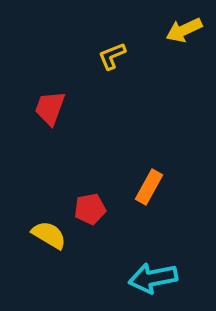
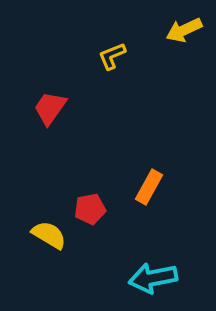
red trapezoid: rotated 15 degrees clockwise
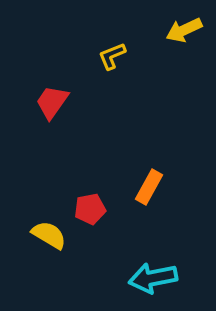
red trapezoid: moved 2 px right, 6 px up
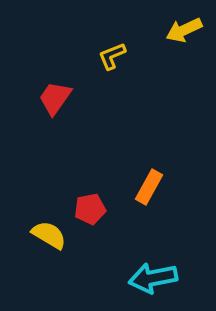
red trapezoid: moved 3 px right, 4 px up
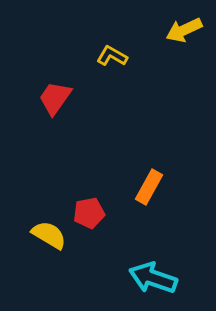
yellow L-shape: rotated 52 degrees clockwise
red pentagon: moved 1 px left, 4 px down
cyan arrow: rotated 30 degrees clockwise
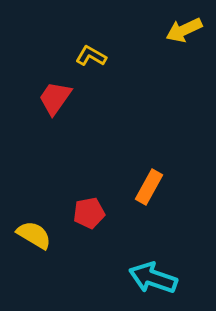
yellow L-shape: moved 21 px left
yellow semicircle: moved 15 px left
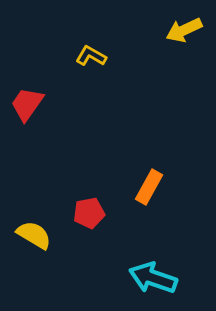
red trapezoid: moved 28 px left, 6 px down
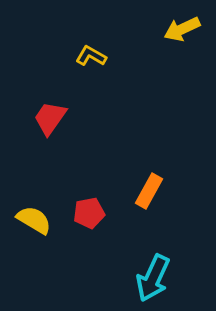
yellow arrow: moved 2 px left, 1 px up
red trapezoid: moved 23 px right, 14 px down
orange rectangle: moved 4 px down
yellow semicircle: moved 15 px up
cyan arrow: rotated 84 degrees counterclockwise
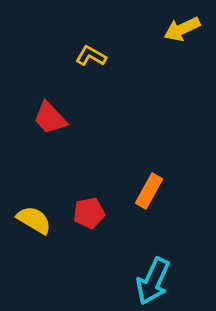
red trapezoid: rotated 78 degrees counterclockwise
cyan arrow: moved 3 px down
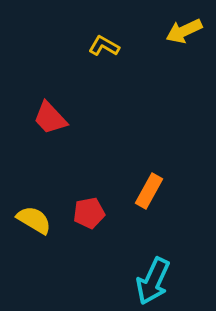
yellow arrow: moved 2 px right, 2 px down
yellow L-shape: moved 13 px right, 10 px up
